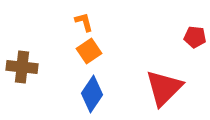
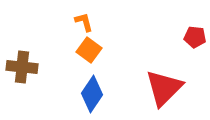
orange square: moved 1 px up; rotated 20 degrees counterclockwise
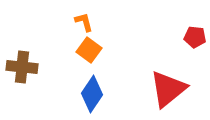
red triangle: moved 4 px right, 1 px down; rotated 6 degrees clockwise
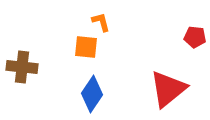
orange L-shape: moved 17 px right
orange square: moved 3 px left, 3 px up; rotated 30 degrees counterclockwise
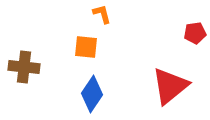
orange L-shape: moved 1 px right, 8 px up
red pentagon: moved 4 px up; rotated 15 degrees counterclockwise
brown cross: moved 2 px right
red triangle: moved 2 px right, 3 px up
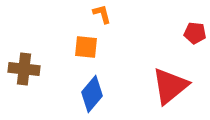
red pentagon: rotated 15 degrees clockwise
brown cross: moved 2 px down
blue diamond: rotated 6 degrees clockwise
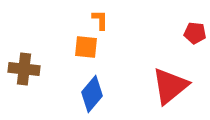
orange L-shape: moved 2 px left, 6 px down; rotated 15 degrees clockwise
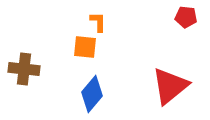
orange L-shape: moved 2 px left, 2 px down
red pentagon: moved 9 px left, 16 px up
orange square: moved 1 px left
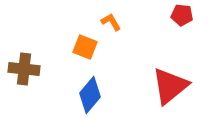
red pentagon: moved 4 px left, 2 px up
orange L-shape: moved 13 px right; rotated 30 degrees counterclockwise
orange square: rotated 15 degrees clockwise
blue diamond: moved 2 px left, 1 px down
